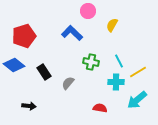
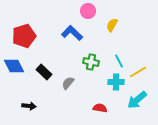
blue diamond: moved 1 px down; rotated 25 degrees clockwise
black rectangle: rotated 14 degrees counterclockwise
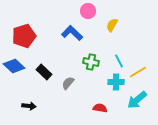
blue diamond: rotated 20 degrees counterclockwise
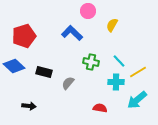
cyan line: rotated 16 degrees counterclockwise
black rectangle: rotated 28 degrees counterclockwise
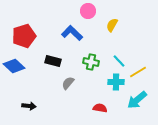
black rectangle: moved 9 px right, 11 px up
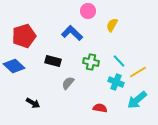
cyan cross: rotated 21 degrees clockwise
black arrow: moved 4 px right, 3 px up; rotated 24 degrees clockwise
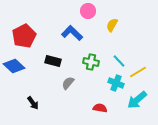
red pentagon: rotated 10 degrees counterclockwise
cyan cross: moved 1 px down
black arrow: rotated 24 degrees clockwise
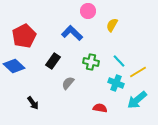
black rectangle: rotated 70 degrees counterclockwise
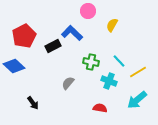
black rectangle: moved 15 px up; rotated 28 degrees clockwise
cyan cross: moved 7 px left, 2 px up
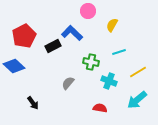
cyan line: moved 9 px up; rotated 64 degrees counterclockwise
